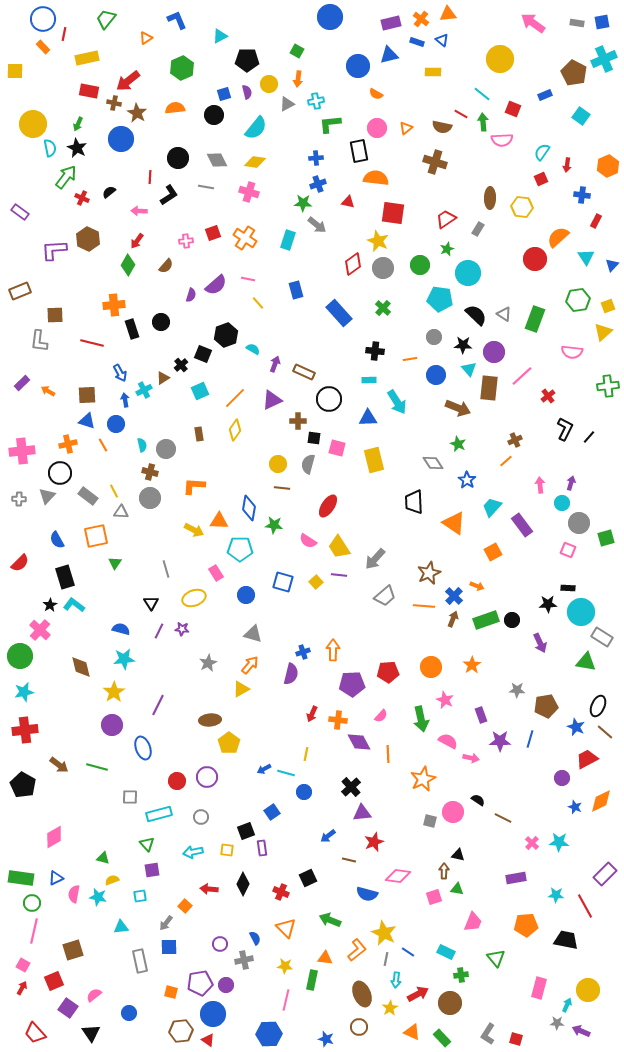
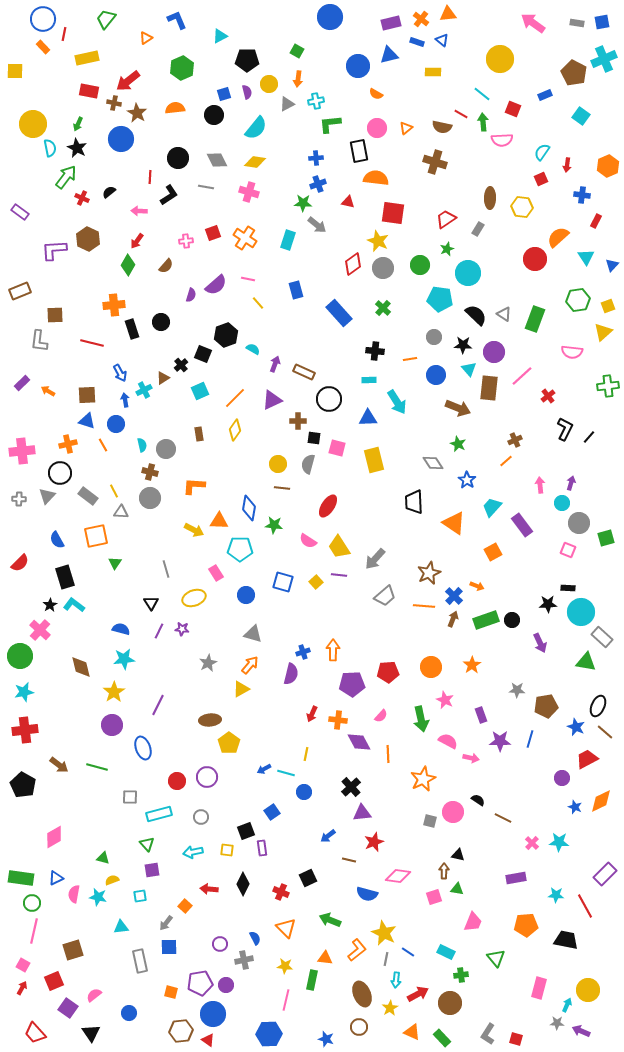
gray rectangle at (602, 637): rotated 10 degrees clockwise
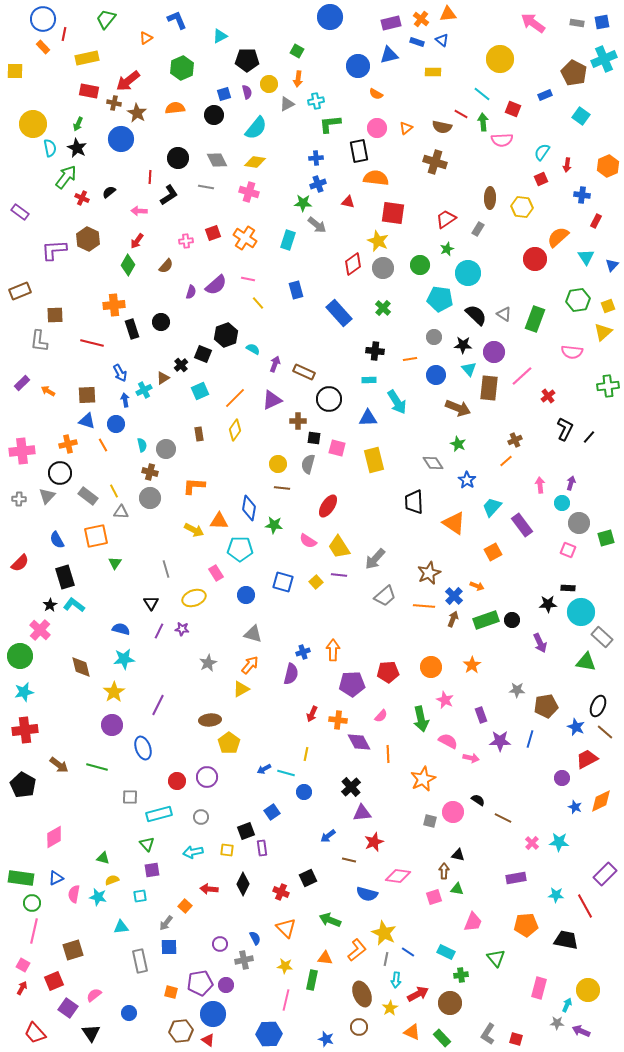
purple semicircle at (191, 295): moved 3 px up
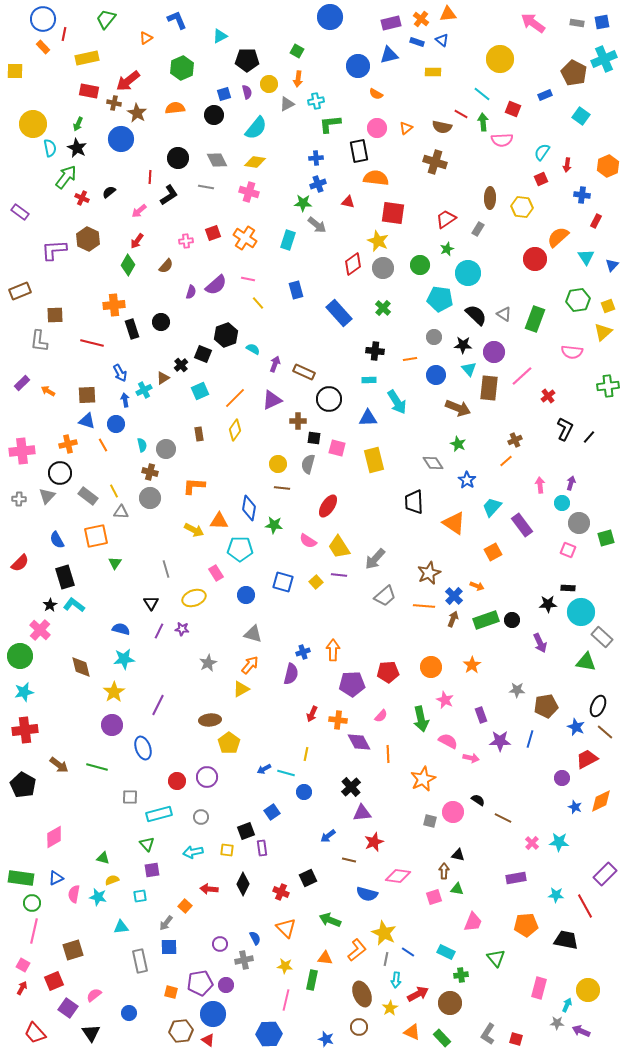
pink arrow at (139, 211): rotated 42 degrees counterclockwise
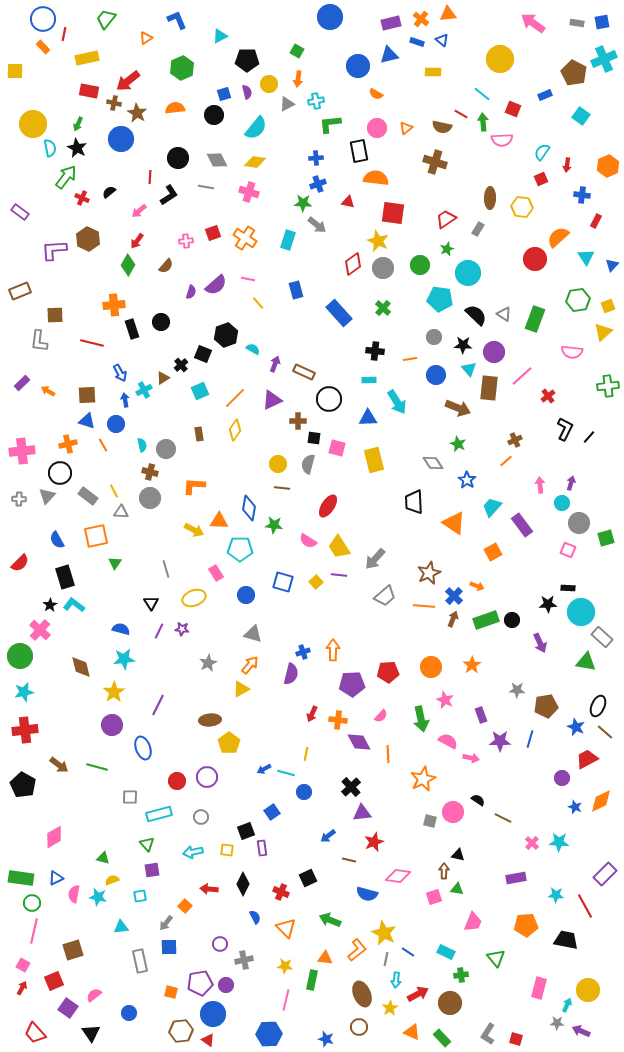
blue semicircle at (255, 938): moved 21 px up
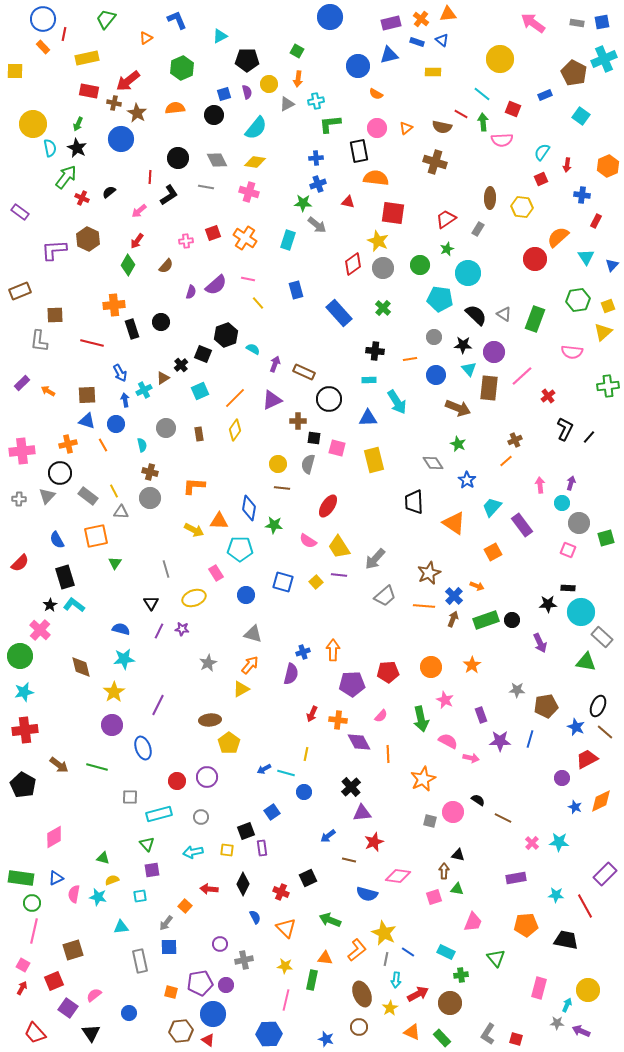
gray circle at (166, 449): moved 21 px up
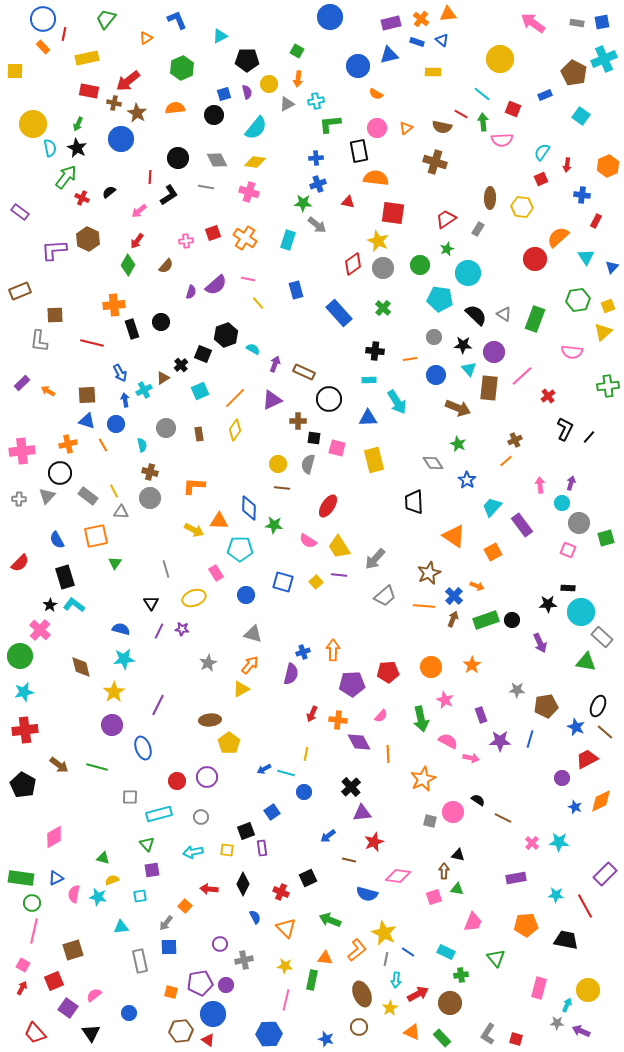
blue triangle at (612, 265): moved 2 px down
blue diamond at (249, 508): rotated 10 degrees counterclockwise
orange triangle at (454, 523): moved 13 px down
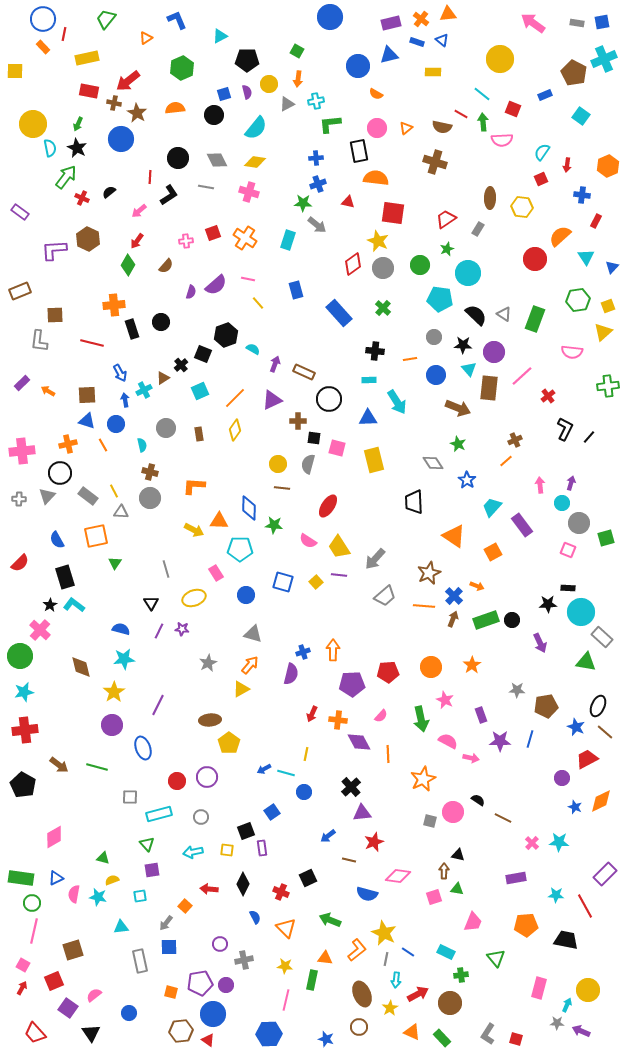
orange semicircle at (558, 237): moved 2 px right, 1 px up
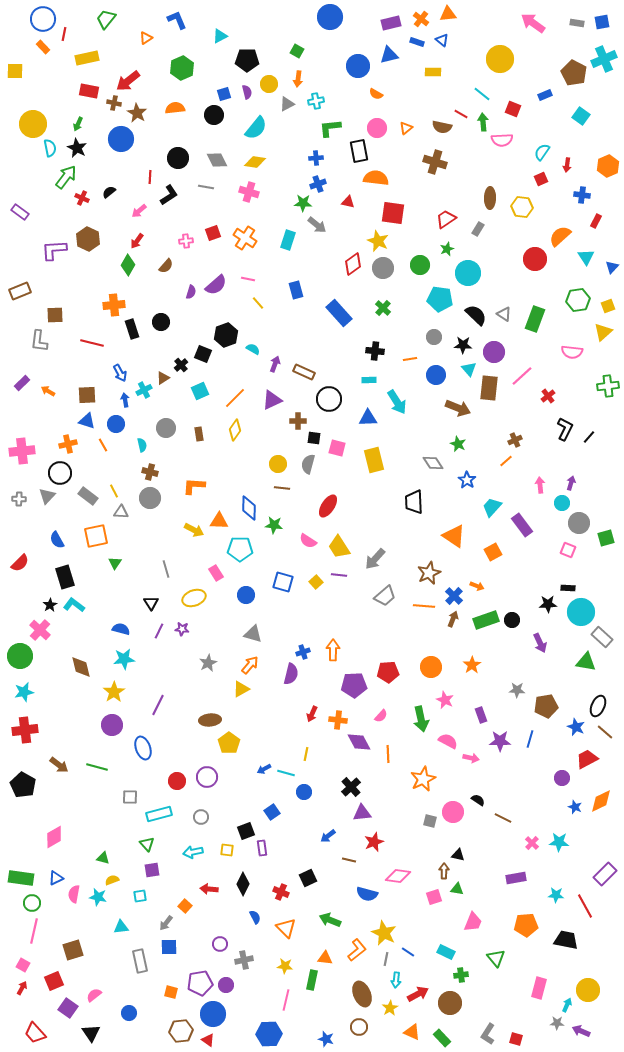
green L-shape at (330, 124): moved 4 px down
purple pentagon at (352, 684): moved 2 px right, 1 px down
